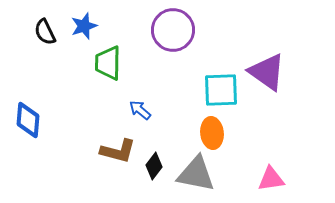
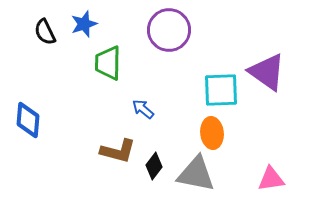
blue star: moved 2 px up
purple circle: moved 4 px left
blue arrow: moved 3 px right, 1 px up
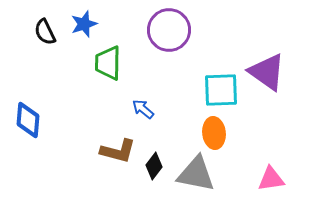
orange ellipse: moved 2 px right
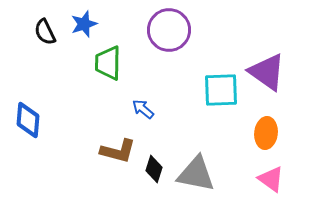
orange ellipse: moved 52 px right; rotated 12 degrees clockwise
black diamond: moved 3 px down; rotated 20 degrees counterclockwise
pink triangle: rotated 44 degrees clockwise
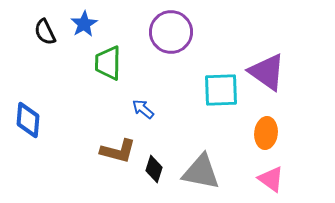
blue star: rotated 12 degrees counterclockwise
purple circle: moved 2 px right, 2 px down
gray triangle: moved 5 px right, 2 px up
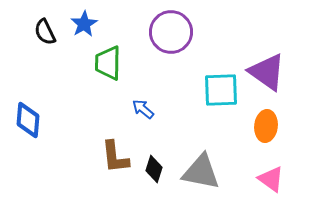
orange ellipse: moved 7 px up
brown L-shape: moved 3 px left, 6 px down; rotated 69 degrees clockwise
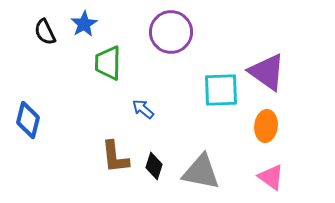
blue diamond: rotated 9 degrees clockwise
black diamond: moved 3 px up
pink triangle: moved 2 px up
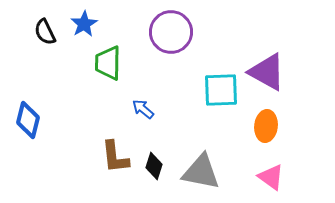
purple triangle: rotated 6 degrees counterclockwise
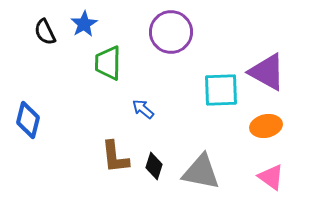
orange ellipse: rotated 72 degrees clockwise
